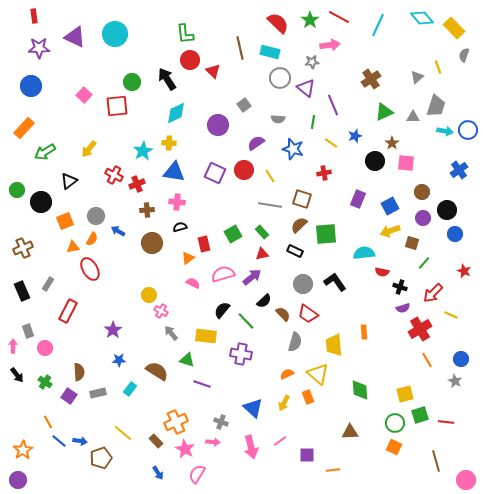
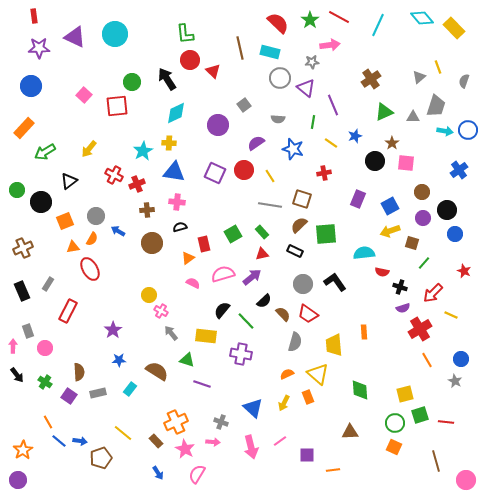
gray semicircle at (464, 55): moved 26 px down
gray triangle at (417, 77): moved 2 px right
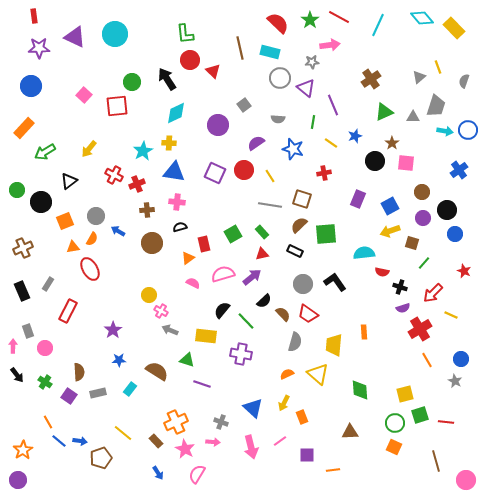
gray arrow at (171, 333): moved 1 px left, 3 px up; rotated 28 degrees counterclockwise
yellow trapezoid at (334, 345): rotated 10 degrees clockwise
orange rectangle at (308, 397): moved 6 px left, 20 px down
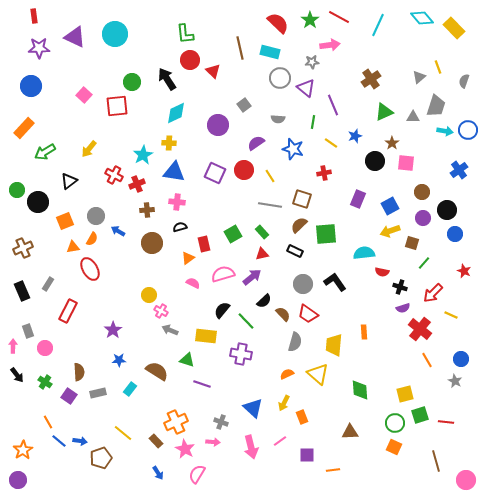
cyan star at (143, 151): moved 4 px down
black circle at (41, 202): moved 3 px left
red cross at (420, 329): rotated 20 degrees counterclockwise
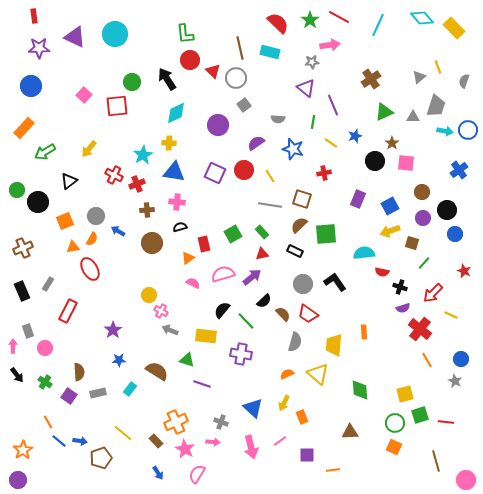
gray circle at (280, 78): moved 44 px left
